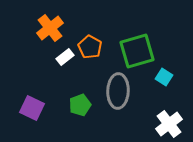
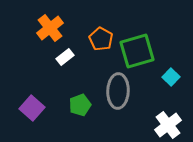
orange pentagon: moved 11 px right, 8 px up
cyan square: moved 7 px right; rotated 12 degrees clockwise
purple square: rotated 15 degrees clockwise
white cross: moved 1 px left, 1 px down
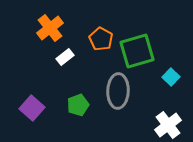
green pentagon: moved 2 px left
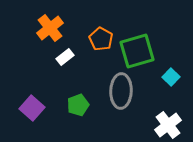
gray ellipse: moved 3 px right
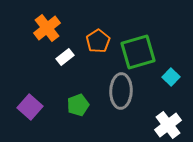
orange cross: moved 3 px left
orange pentagon: moved 3 px left, 2 px down; rotated 10 degrees clockwise
green square: moved 1 px right, 1 px down
purple square: moved 2 px left, 1 px up
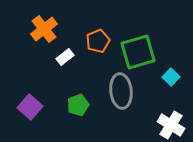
orange cross: moved 3 px left, 1 px down
orange pentagon: rotated 10 degrees clockwise
gray ellipse: rotated 8 degrees counterclockwise
white cross: moved 3 px right; rotated 20 degrees counterclockwise
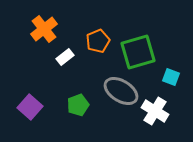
cyan square: rotated 24 degrees counterclockwise
gray ellipse: rotated 52 degrees counterclockwise
white cross: moved 16 px left, 14 px up
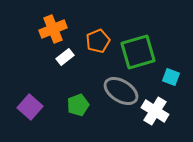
orange cross: moved 9 px right; rotated 16 degrees clockwise
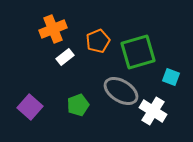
white cross: moved 2 px left
